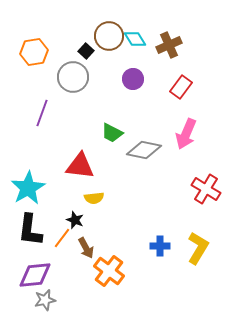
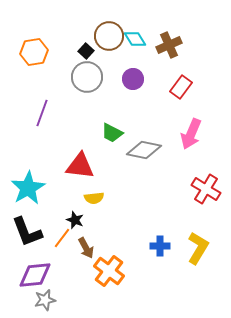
gray circle: moved 14 px right
pink arrow: moved 5 px right
black L-shape: moved 3 px left, 2 px down; rotated 28 degrees counterclockwise
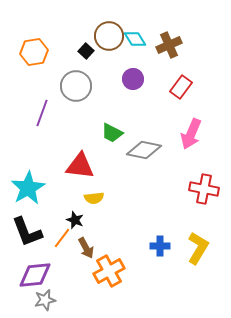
gray circle: moved 11 px left, 9 px down
red cross: moved 2 px left; rotated 20 degrees counterclockwise
orange cross: rotated 24 degrees clockwise
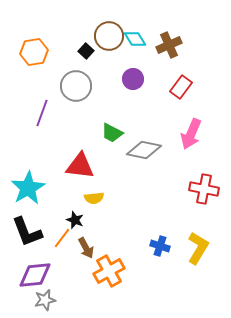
blue cross: rotated 18 degrees clockwise
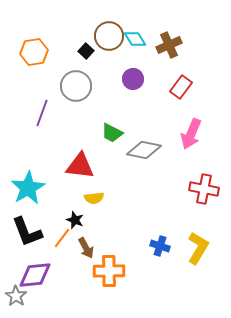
orange cross: rotated 28 degrees clockwise
gray star: moved 29 px left, 4 px up; rotated 25 degrees counterclockwise
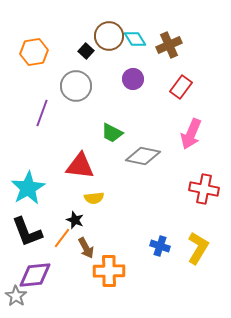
gray diamond: moved 1 px left, 6 px down
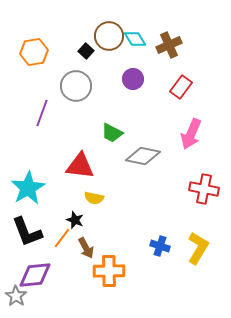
yellow semicircle: rotated 18 degrees clockwise
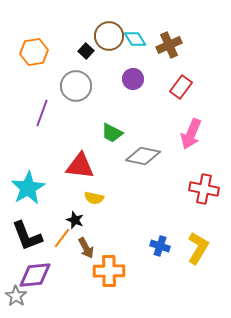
black L-shape: moved 4 px down
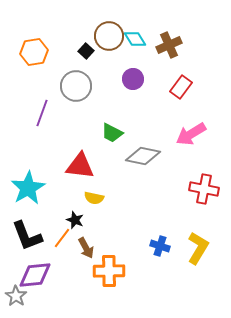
pink arrow: rotated 36 degrees clockwise
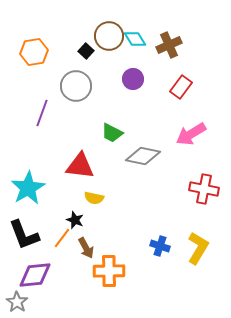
black L-shape: moved 3 px left, 1 px up
gray star: moved 1 px right, 6 px down
